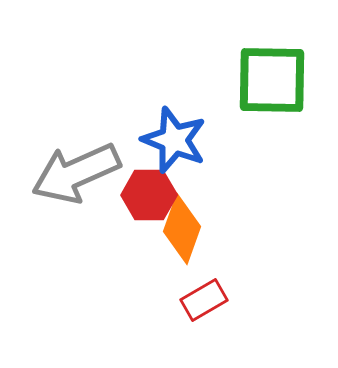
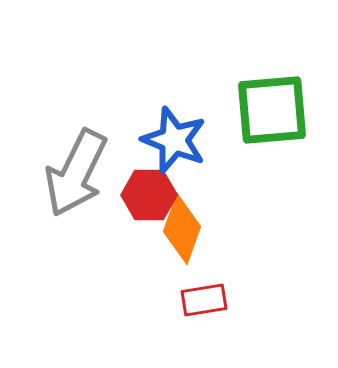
green square: moved 30 px down; rotated 6 degrees counterclockwise
gray arrow: rotated 40 degrees counterclockwise
red rectangle: rotated 21 degrees clockwise
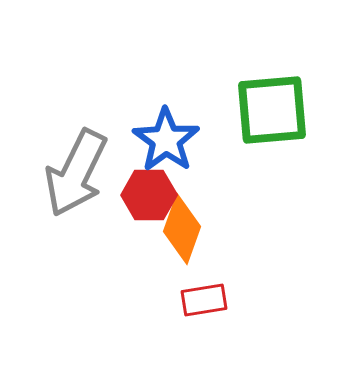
blue star: moved 8 px left; rotated 14 degrees clockwise
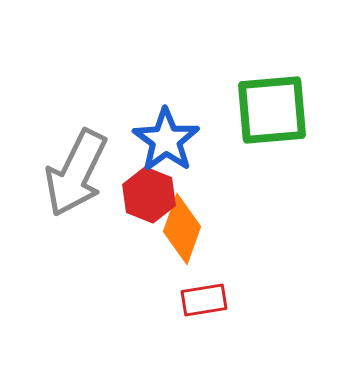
red hexagon: rotated 22 degrees clockwise
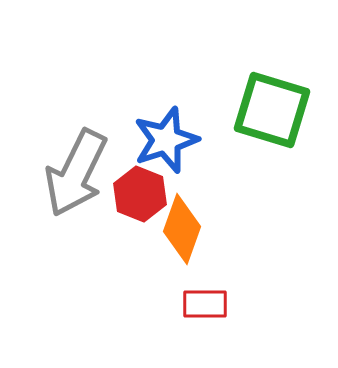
green square: rotated 22 degrees clockwise
blue star: rotated 18 degrees clockwise
red hexagon: moved 9 px left, 1 px up
red rectangle: moved 1 px right, 4 px down; rotated 9 degrees clockwise
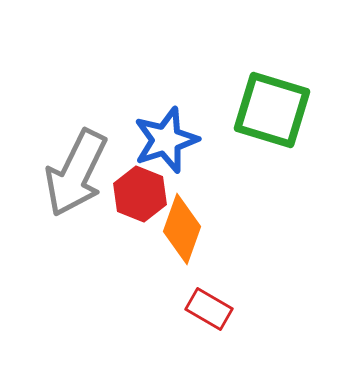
red rectangle: moved 4 px right, 5 px down; rotated 30 degrees clockwise
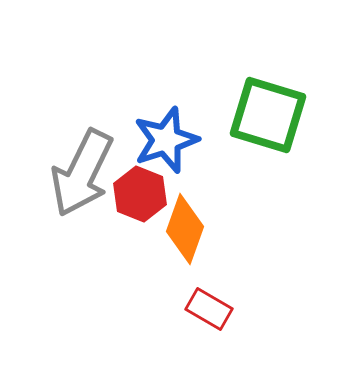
green square: moved 4 px left, 5 px down
gray arrow: moved 6 px right
orange diamond: moved 3 px right
